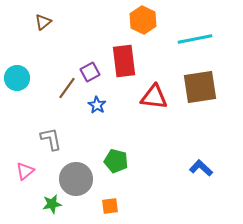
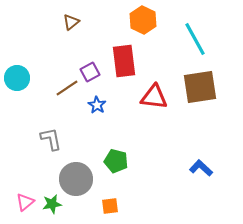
brown triangle: moved 28 px right
cyan line: rotated 72 degrees clockwise
brown line: rotated 20 degrees clockwise
pink triangle: moved 31 px down
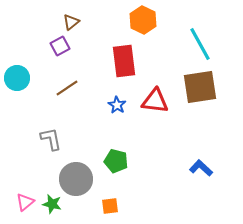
cyan line: moved 5 px right, 5 px down
purple square: moved 30 px left, 26 px up
red triangle: moved 1 px right, 4 px down
blue star: moved 20 px right
green star: rotated 24 degrees clockwise
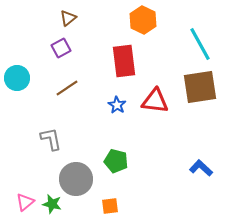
brown triangle: moved 3 px left, 4 px up
purple square: moved 1 px right, 2 px down
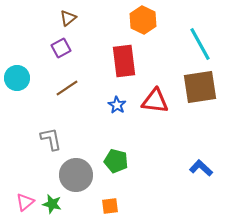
gray circle: moved 4 px up
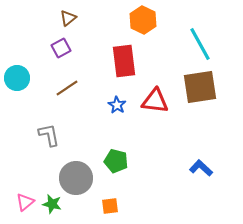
gray L-shape: moved 2 px left, 4 px up
gray circle: moved 3 px down
